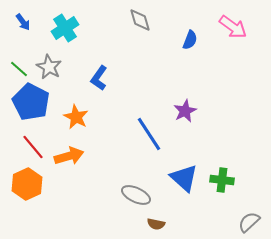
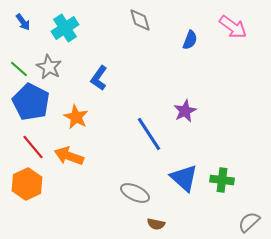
orange arrow: rotated 144 degrees counterclockwise
gray ellipse: moved 1 px left, 2 px up
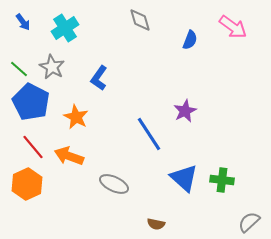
gray star: moved 3 px right
gray ellipse: moved 21 px left, 9 px up
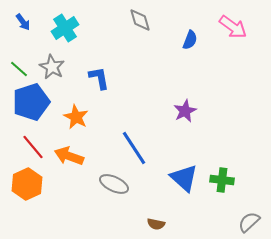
blue L-shape: rotated 135 degrees clockwise
blue pentagon: rotated 27 degrees clockwise
blue line: moved 15 px left, 14 px down
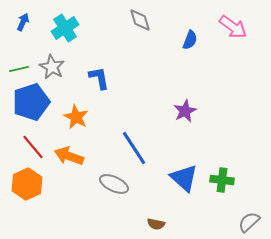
blue arrow: rotated 120 degrees counterclockwise
green line: rotated 54 degrees counterclockwise
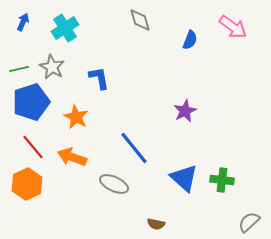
blue line: rotated 6 degrees counterclockwise
orange arrow: moved 3 px right, 1 px down
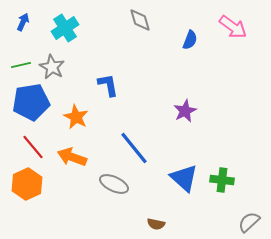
green line: moved 2 px right, 4 px up
blue L-shape: moved 9 px right, 7 px down
blue pentagon: rotated 9 degrees clockwise
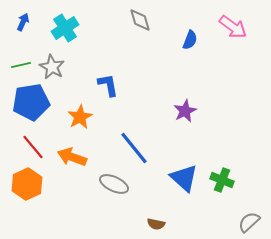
orange star: moved 4 px right; rotated 15 degrees clockwise
green cross: rotated 15 degrees clockwise
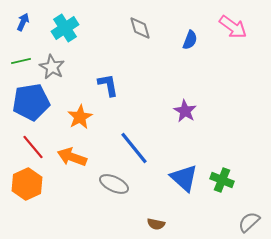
gray diamond: moved 8 px down
green line: moved 4 px up
purple star: rotated 15 degrees counterclockwise
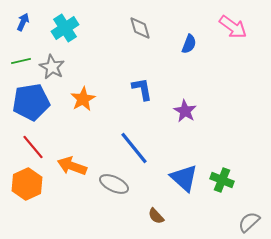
blue semicircle: moved 1 px left, 4 px down
blue L-shape: moved 34 px right, 4 px down
orange star: moved 3 px right, 18 px up
orange arrow: moved 9 px down
brown semicircle: moved 8 px up; rotated 36 degrees clockwise
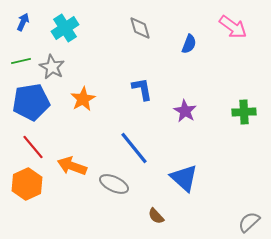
green cross: moved 22 px right, 68 px up; rotated 25 degrees counterclockwise
